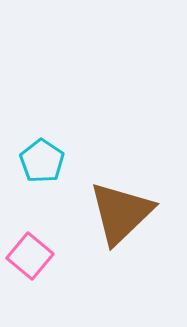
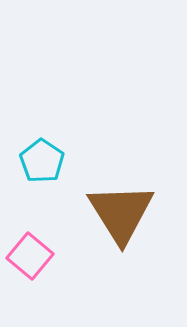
brown triangle: rotated 18 degrees counterclockwise
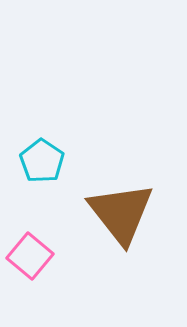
brown triangle: rotated 6 degrees counterclockwise
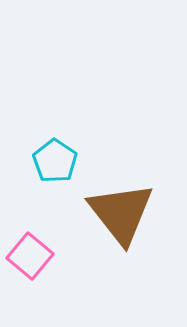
cyan pentagon: moved 13 px right
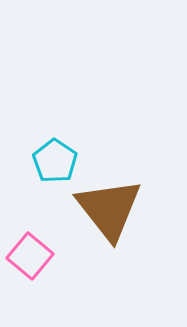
brown triangle: moved 12 px left, 4 px up
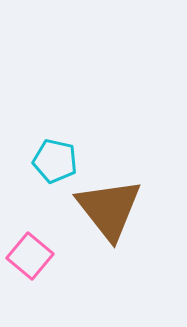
cyan pentagon: rotated 21 degrees counterclockwise
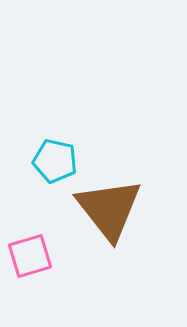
pink square: rotated 33 degrees clockwise
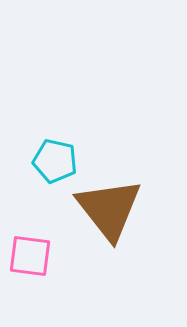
pink square: rotated 24 degrees clockwise
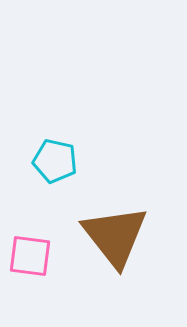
brown triangle: moved 6 px right, 27 px down
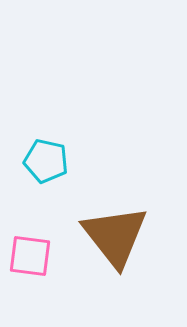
cyan pentagon: moved 9 px left
